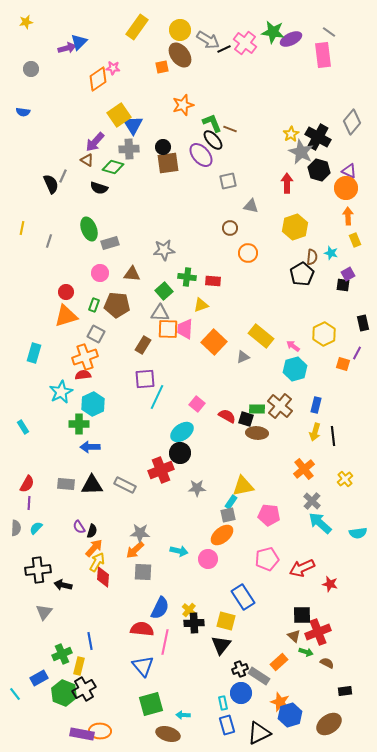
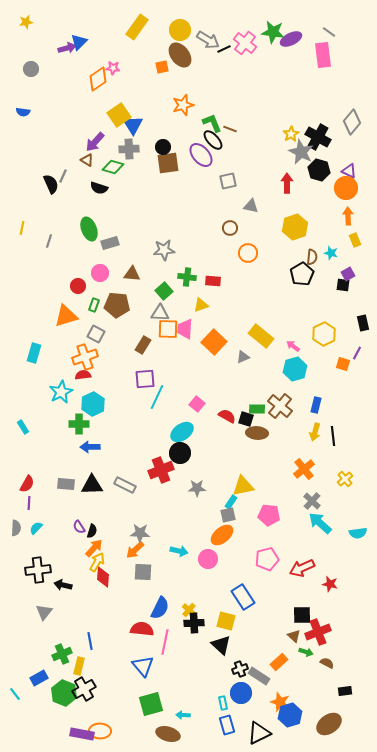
red circle at (66, 292): moved 12 px right, 6 px up
black triangle at (221, 645): rotated 25 degrees counterclockwise
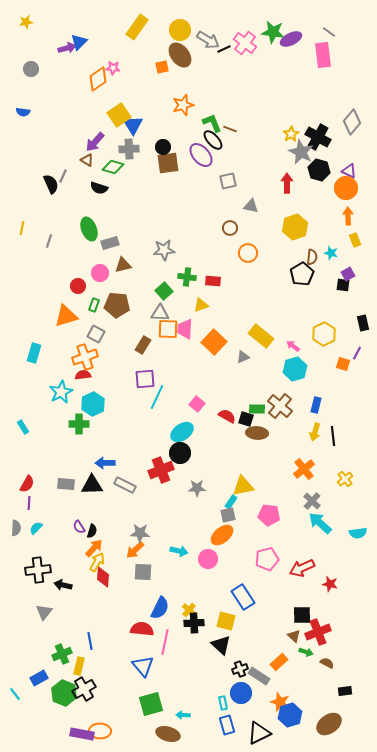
brown triangle at (132, 274): moved 9 px left, 9 px up; rotated 18 degrees counterclockwise
blue arrow at (90, 447): moved 15 px right, 16 px down
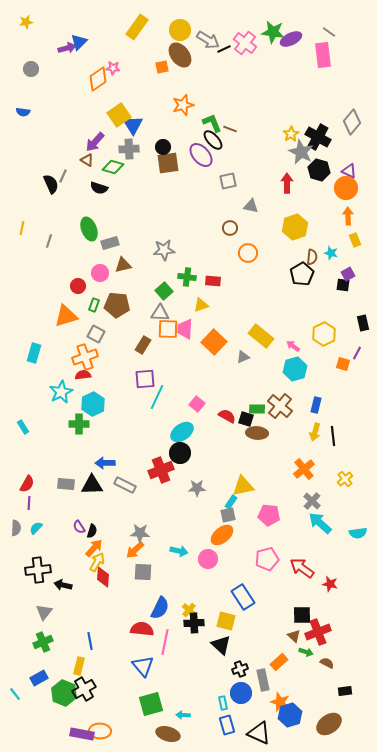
red arrow at (302, 568): rotated 60 degrees clockwise
green cross at (62, 654): moved 19 px left, 12 px up
gray rectangle at (259, 676): moved 4 px right, 4 px down; rotated 45 degrees clockwise
black triangle at (259, 733): rotated 50 degrees clockwise
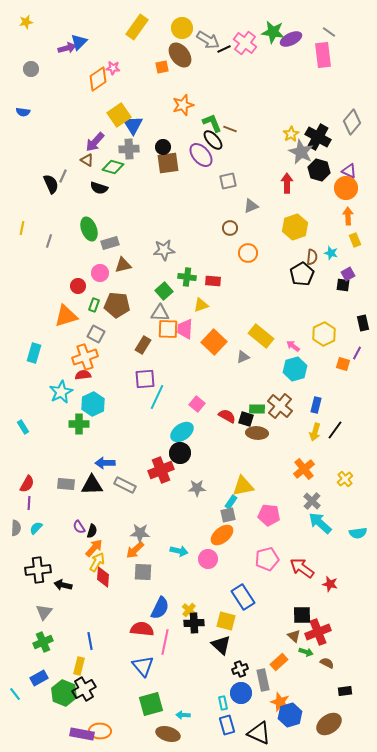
yellow circle at (180, 30): moved 2 px right, 2 px up
gray triangle at (251, 206): rotated 35 degrees counterclockwise
black line at (333, 436): moved 2 px right, 6 px up; rotated 42 degrees clockwise
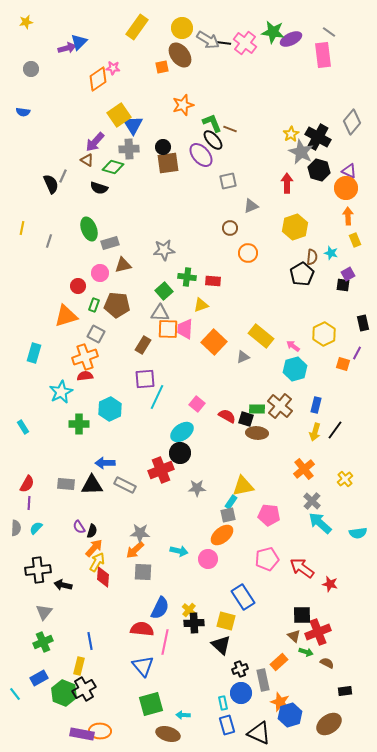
black line at (224, 49): moved 6 px up; rotated 32 degrees clockwise
red semicircle at (83, 375): moved 2 px right, 1 px down
cyan hexagon at (93, 404): moved 17 px right, 5 px down
